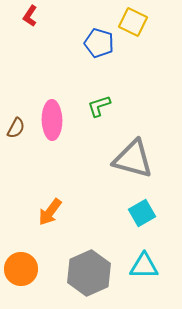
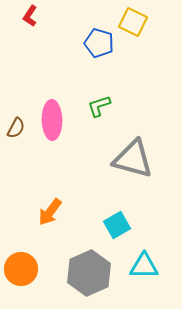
cyan square: moved 25 px left, 12 px down
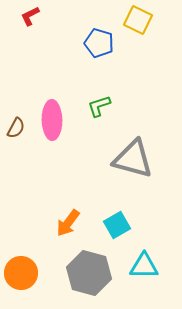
red L-shape: rotated 30 degrees clockwise
yellow square: moved 5 px right, 2 px up
orange arrow: moved 18 px right, 11 px down
orange circle: moved 4 px down
gray hexagon: rotated 21 degrees counterclockwise
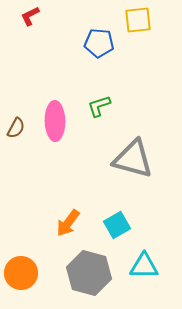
yellow square: rotated 32 degrees counterclockwise
blue pentagon: rotated 12 degrees counterclockwise
pink ellipse: moved 3 px right, 1 px down
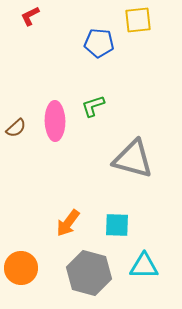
green L-shape: moved 6 px left
brown semicircle: rotated 20 degrees clockwise
cyan square: rotated 32 degrees clockwise
orange circle: moved 5 px up
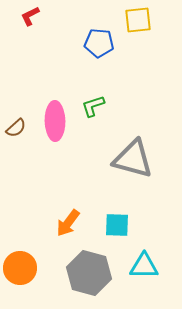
orange circle: moved 1 px left
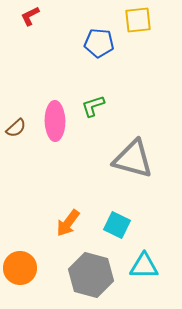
cyan square: rotated 24 degrees clockwise
gray hexagon: moved 2 px right, 2 px down
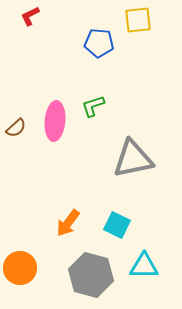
pink ellipse: rotated 6 degrees clockwise
gray triangle: rotated 27 degrees counterclockwise
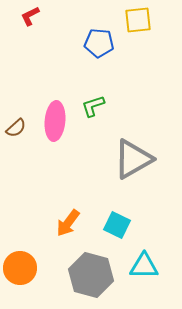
gray triangle: rotated 18 degrees counterclockwise
